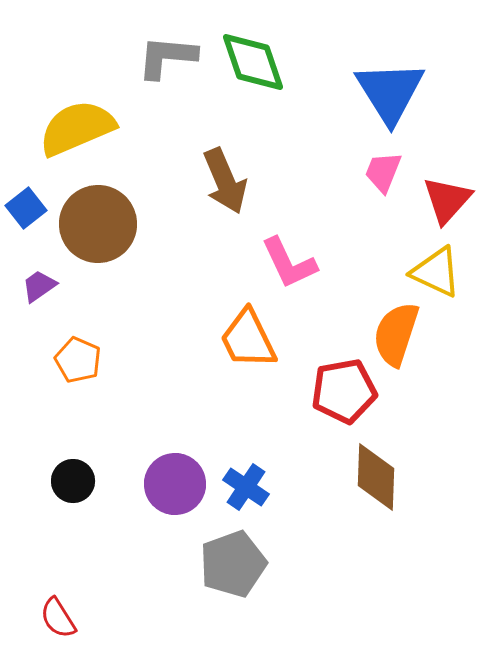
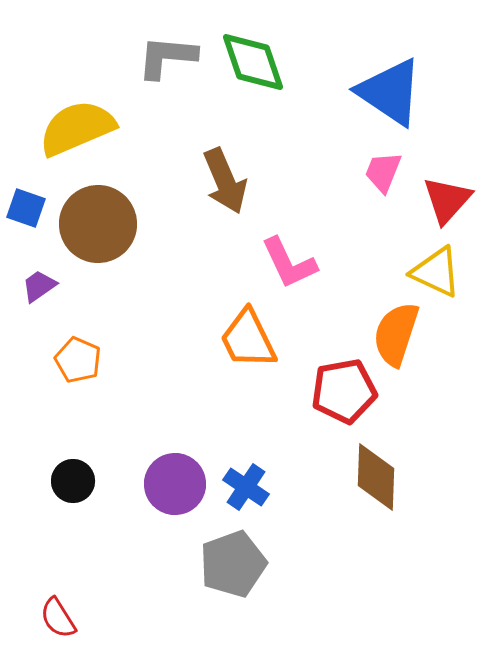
blue triangle: rotated 24 degrees counterclockwise
blue square: rotated 33 degrees counterclockwise
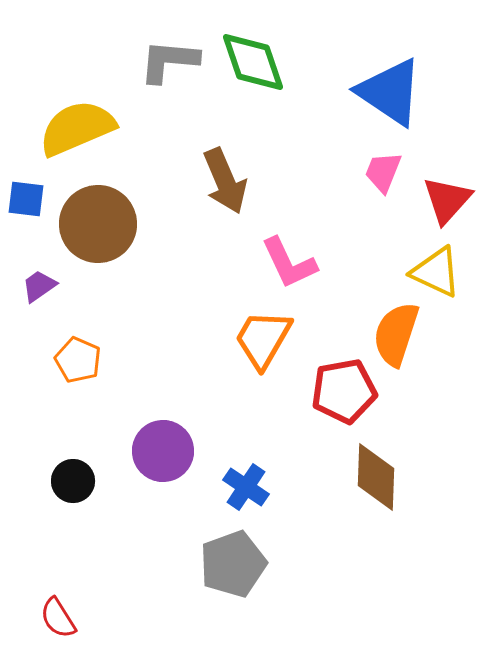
gray L-shape: moved 2 px right, 4 px down
blue square: moved 9 px up; rotated 12 degrees counterclockwise
orange trapezoid: moved 15 px right; rotated 56 degrees clockwise
purple circle: moved 12 px left, 33 px up
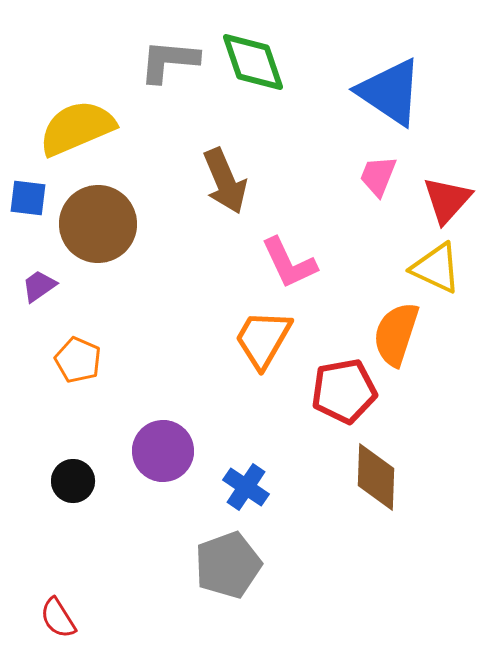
pink trapezoid: moved 5 px left, 4 px down
blue square: moved 2 px right, 1 px up
yellow triangle: moved 4 px up
gray pentagon: moved 5 px left, 1 px down
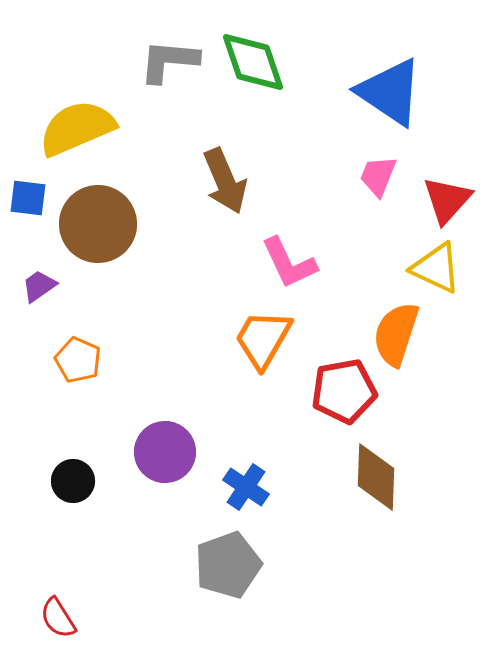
purple circle: moved 2 px right, 1 px down
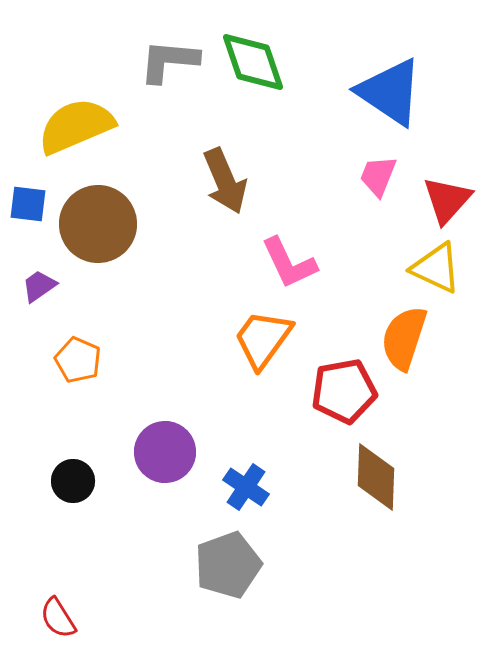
yellow semicircle: moved 1 px left, 2 px up
blue square: moved 6 px down
orange semicircle: moved 8 px right, 4 px down
orange trapezoid: rotated 6 degrees clockwise
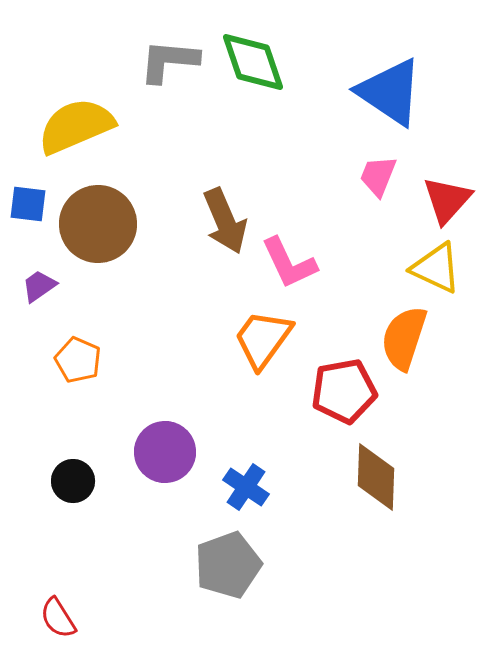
brown arrow: moved 40 px down
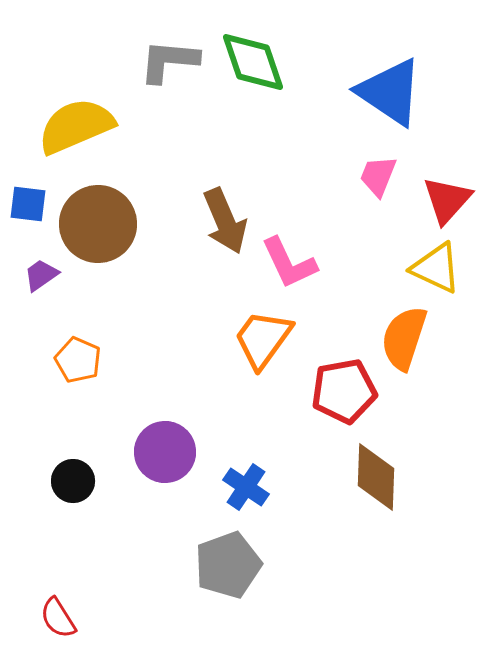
purple trapezoid: moved 2 px right, 11 px up
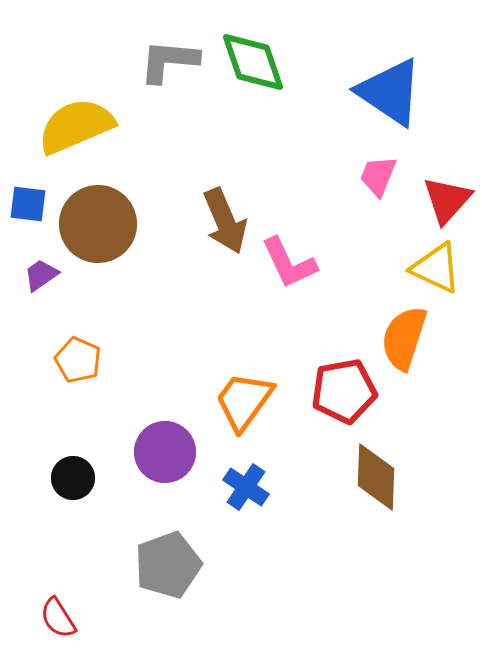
orange trapezoid: moved 19 px left, 62 px down
black circle: moved 3 px up
gray pentagon: moved 60 px left
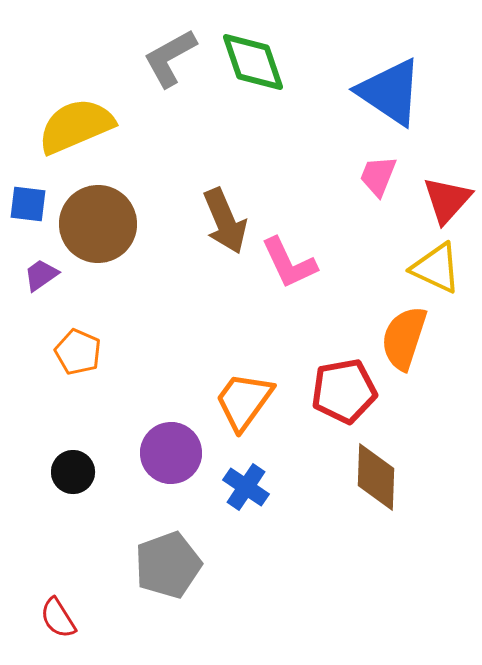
gray L-shape: moved 1 px right, 3 px up; rotated 34 degrees counterclockwise
orange pentagon: moved 8 px up
purple circle: moved 6 px right, 1 px down
black circle: moved 6 px up
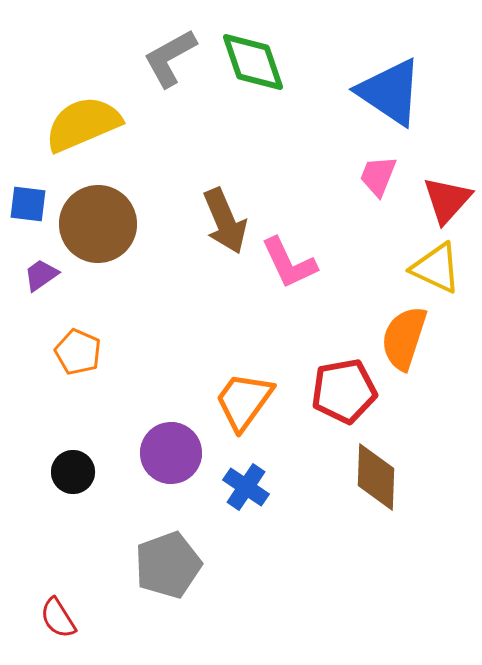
yellow semicircle: moved 7 px right, 2 px up
